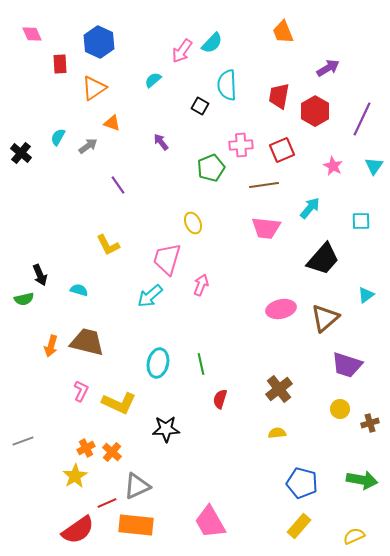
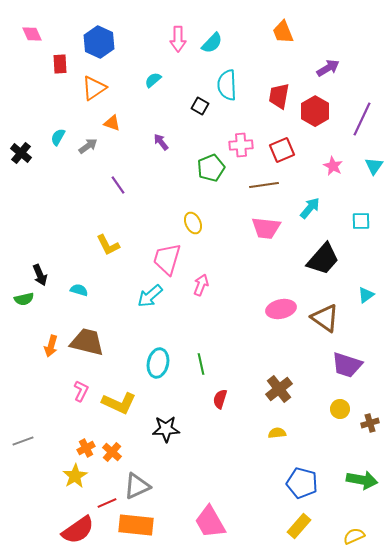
pink arrow at (182, 51): moved 4 px left, 12 px up; rotated 35 degrees counterclockwise
brown triangle at (325, 318): rotated 44 degrees counterclockwise
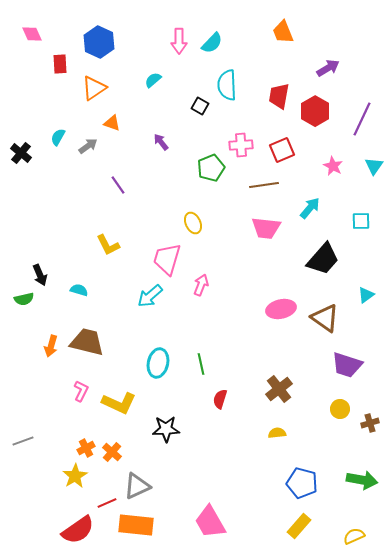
pink arrow at (178, 39): moved 1 px right, 2 px down
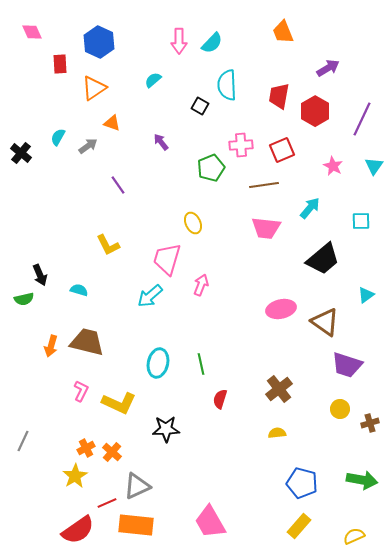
pink diamond at (32, 34): moved 2 px up
black trapezoid at (323, 259): rotated 9 degrees clockwise
brown triangle at (325, 318): moved 4 px down
gray line at (23, 441): rotated 45 degrees counterclockwise
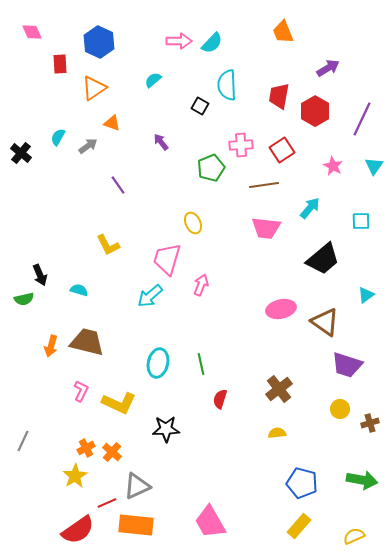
pink arrow at (179, 41): rotated 90 degrees counterclockwise
red square at (282, 150): rotated 10 degrees counterclockwise
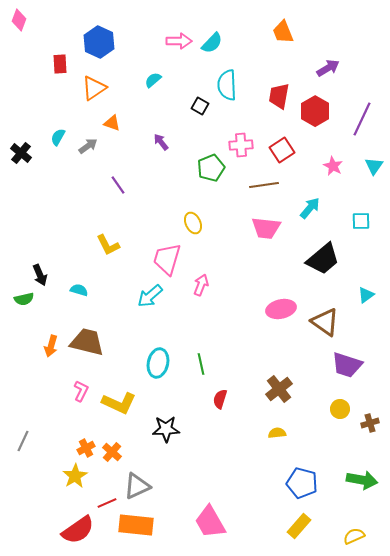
pink diamond at (32, 32): moved 13 px left, 12 px up; rotated 45 degrees clockwise
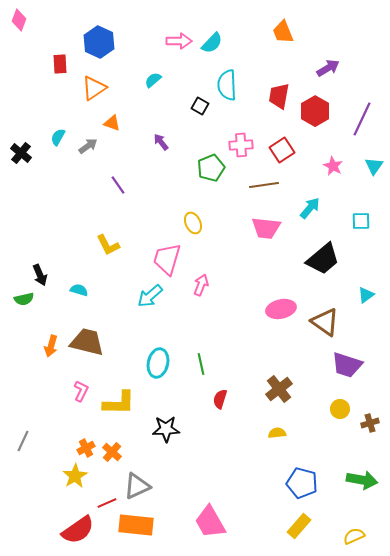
yellow L-shape at (119, 403): rotated 24 degrees counterclockwise
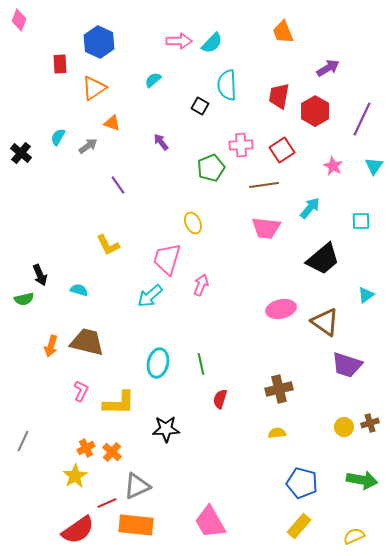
brown cross at (279, 389): rotated 24 degrees clockwise
yellow circle at (340, 409): moved 4 px right, 18 px down
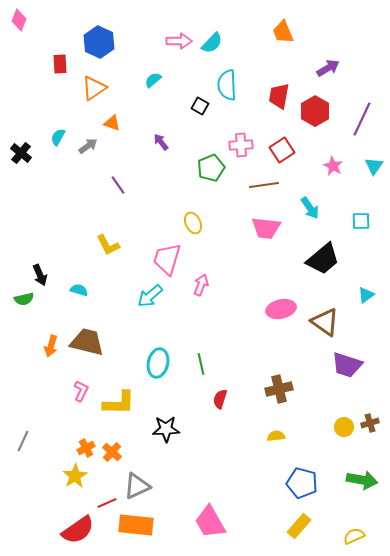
cyan arrow at (310, 208): rotated 105 degrees clockwise
yellow semicircle at (277, 433): moved 1 px left, 3 px down
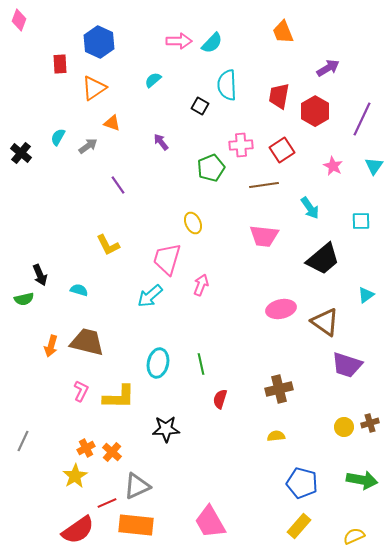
pink trapezoid at (266, 228): moved 2 px left, 8 px down
yellow L-shape at (119, 403): moved 6 px up
